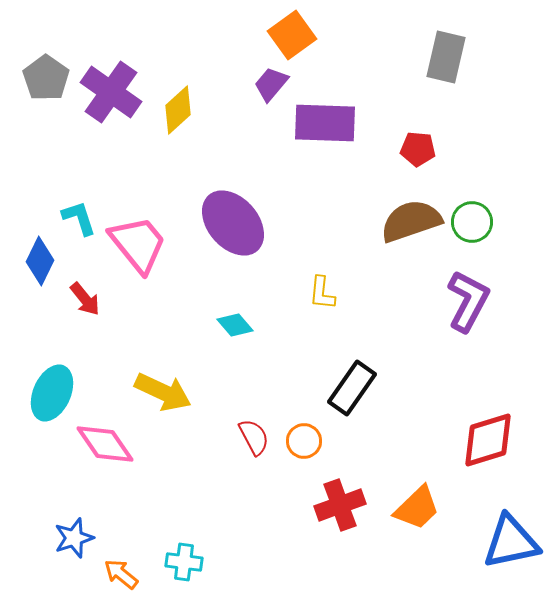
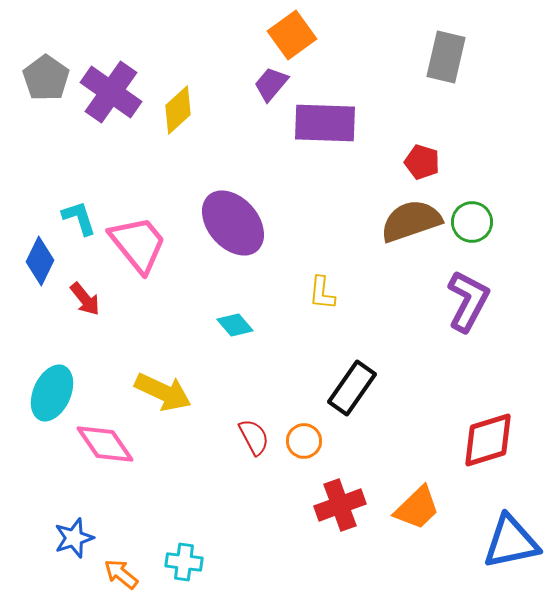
red pentagon: moved 4 px right, 13 px down; rotated 12 degrees clockwise
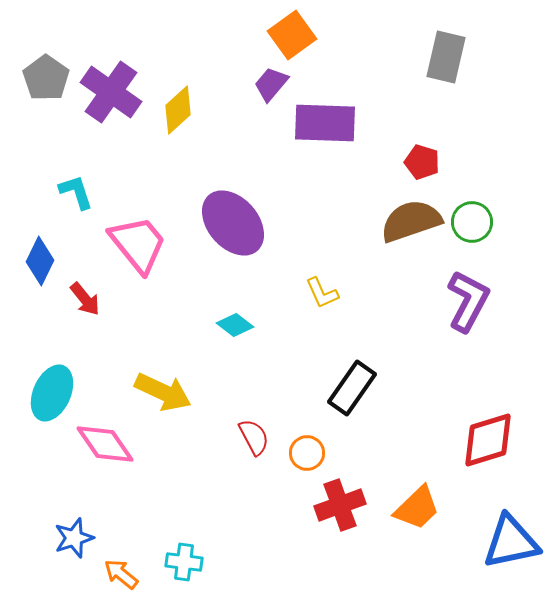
cyan L-shape: moved 3 px left, 26 px up
yellow L-shape: rotated 30 degrees counterclockwise
cyan diamond: rotated 12 degrees counterclockwise
orange circle: moved 3 px right, 12 px down
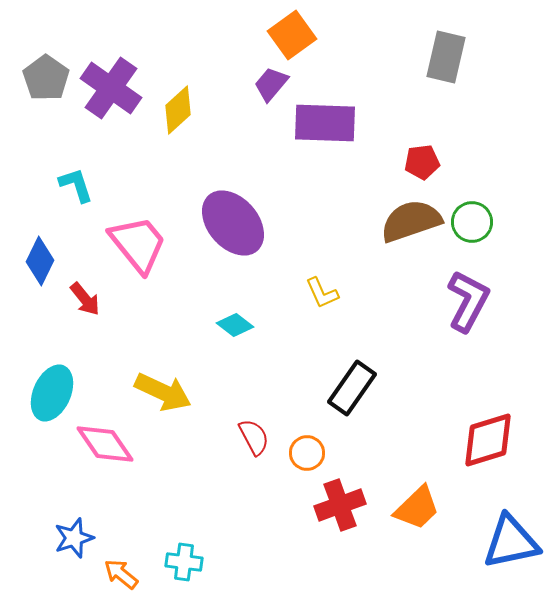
purple cross: moved 4 px up
red pentagon: rotated 24 degrees counterclockwise
cyan L-shape: moved 7 px up
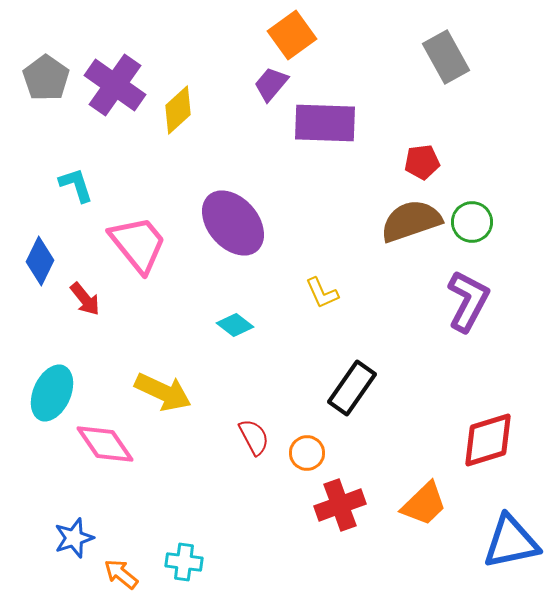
gray rectangle: rotated 42 degrees counterclockwise
purple cross: moved 4 px right, 3 px up
orange trapezoid: moved 7 px right, 4 px up
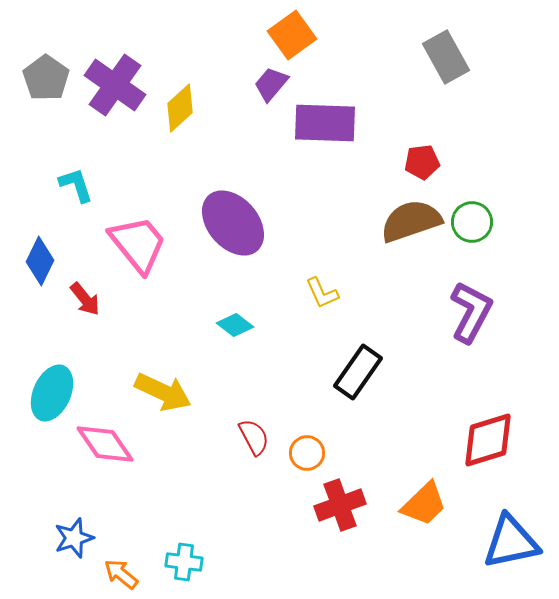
yellow diamond: moved 2 px right, 2 px up
purple L-shape: moved 3 px right, 11 px down
black rectangle: moved 6 px right, 16 px up
